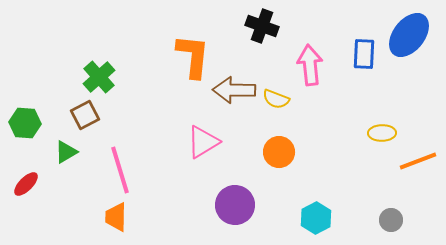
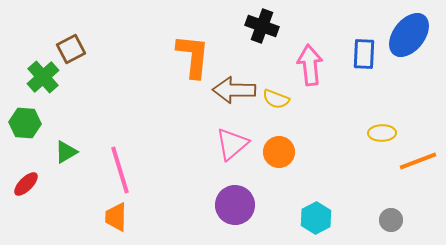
green cross: moved 56 px left
brown square: moved 14 px left, 66 px up
pink triangle: moved 29 px right, 2 px down; rotated 9 degrees counterclockwise
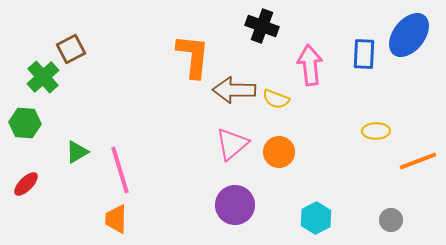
yellow ellipse: moved 6 px left, 2 px up
green triangle: moved 11 px right
orange trapezoid: moved 2 px down
